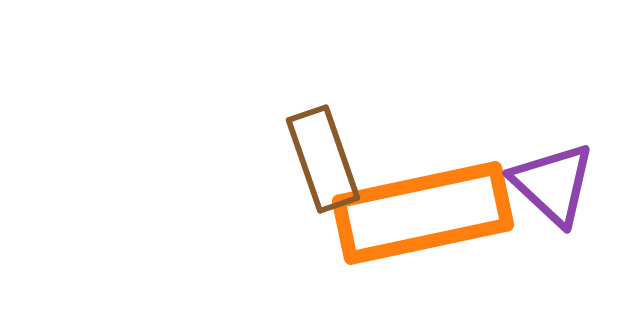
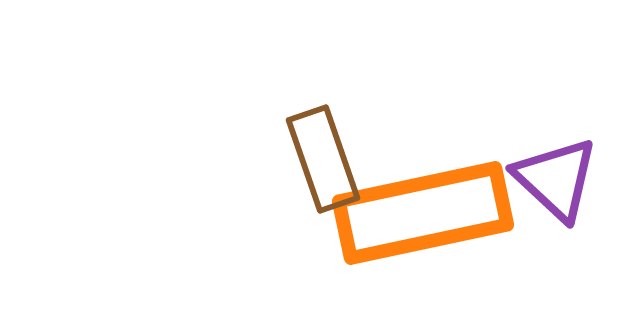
purple triangle: moved 3 px right, 5 px up
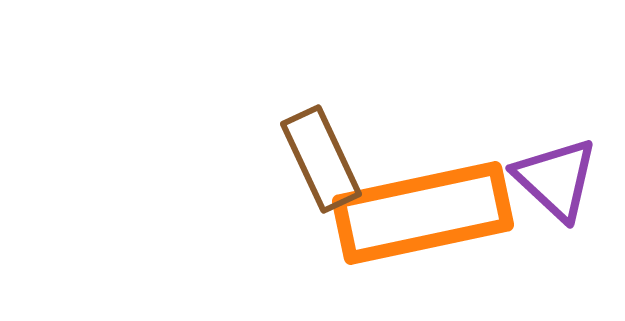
brown rectangle: moved 2 px left; rotated 6 degrees counterclockwise
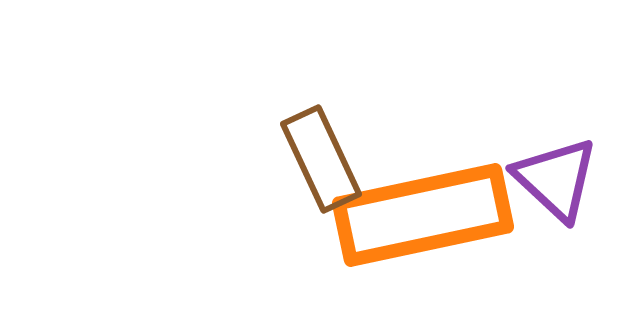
orange rectangle: moved 2 px down
